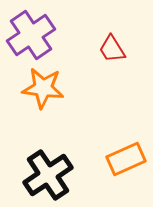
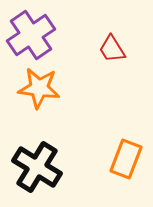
orange star: moved 4 px left
orange rectangle: rotated 45 degrees counterclockwise
black cross: moved 11 px left, 8 px up; rotated 24 degrees counterclockwise
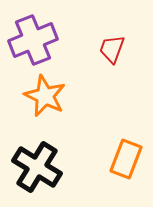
purple cross: moved 2 px right, 5 px down; rotated 12 degrees clockwise
red trapezoid: rotated 52 degrees clockwise
orange star: moved 6 px right, 8 px down; rotated 18 degrees clockwise
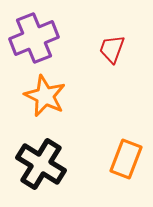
purple cross: moved 1 px right, 2 px up
black cross: moved 4 px right, 3 px up
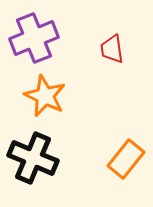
red trapezoid: rotated 28 degrees counterclockwise
orange rectangle: rotated 18 degrees clockwise
black cross: moved 8 px left, 6 px up; rotated 9 degrees counterclockwise
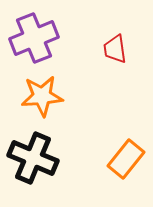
red trapezoid: moved 3 px right
orange star: moved 3 px left; rotated 30 degrees counterclockwise
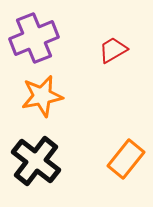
red trapezoid: moved 2 px left, 1 px down; rotated 68 degrees clockwise
orange star: rotated 6 degrees counterclockwise
black cross: moved 3 px right, 3 px down; rotated 15 degrees clockwise
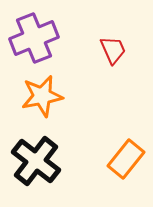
red trapezoid: rotated 96 degrees clockwise
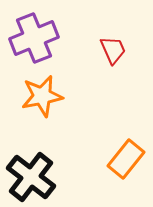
black cross: moved 5 px left, 16 px down
